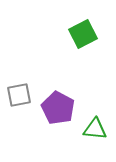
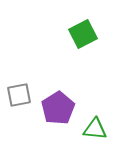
purple pentagon: rotated 12 degrees clockwise
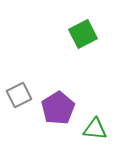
gray square: rotated 15 degrees counterclockwise
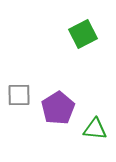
gray square: rotated 25 degrees clockwise
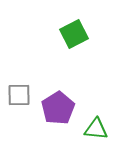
green square: moved 9 px left
green triangle: moved 1 px right
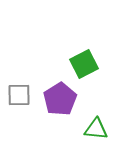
green square: moved 10 px right, 30 px down
purple pentagon: moved 2 px right, 9 px up
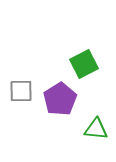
gray square: moved 2 px right, 4 px up
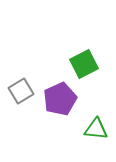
gray square: rotated 30 degrees counterclockwise
purple pentagon: rotated 8 degrees clockwise
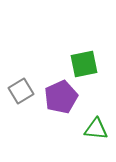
green square: rotated 16 degrees clockwise
purple pentagon: moved 1 px right, 2 px up
